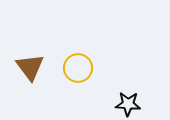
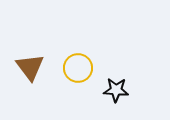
black star: moved 12 px left, 14 px up
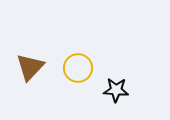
brown triangle: rotated 20 degrees clockwise
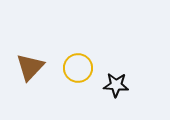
black star: moved 5 px up
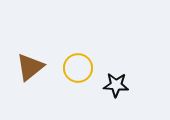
brown triangle: rotated 8 degrees clockwise
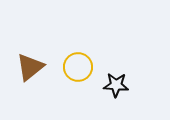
yellow circle: moved 1 px up
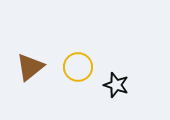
black star: rotated 15 degrees clockwise
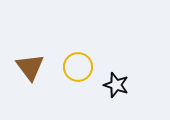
brown triangle: rotated 28 degrees counterclockwise
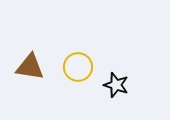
brown triangle: rotated 44 degrees counterclockwise
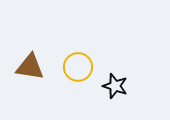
black star: moved 1 px left, 1 px down
